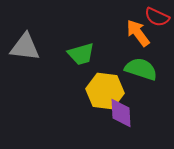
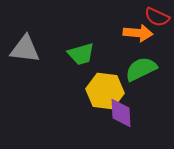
orange arrow: rotated 132 degrees clockwise
gray triangle: moved 2 px down
green semicircle: rotated 44 degrees counterclockwise
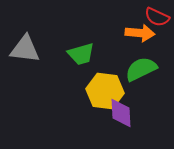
orange arrow: moved 2 px right
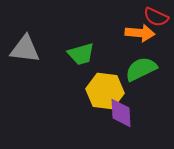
red semicircle: moved 1 px left
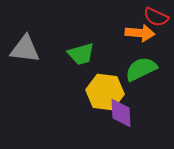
yellow hexagon: moved 1 px down
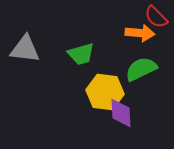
red semicircle: rotated 20 degrees clockwise
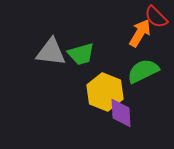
orange arrow: rotated 64 degrees counterclockwise
gray triangle: moved 26 px right, 3 px down
green semicircle: moved 2 px right, 2 px down
yellow hexagon: rotated 15 degrees clockwise
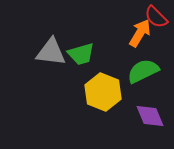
yellow hexagon: moved 2 px left
purple diamond: moved 29 px right, 3 px down; rotated 20 degrees counterclockwise
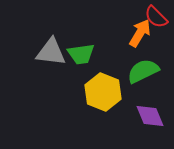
green trapezoid: rotated 8 degrees clockwise
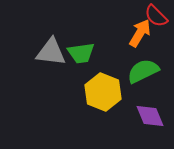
red semicircle: moved 1 px up
green trapezoid: moved 1 px up
